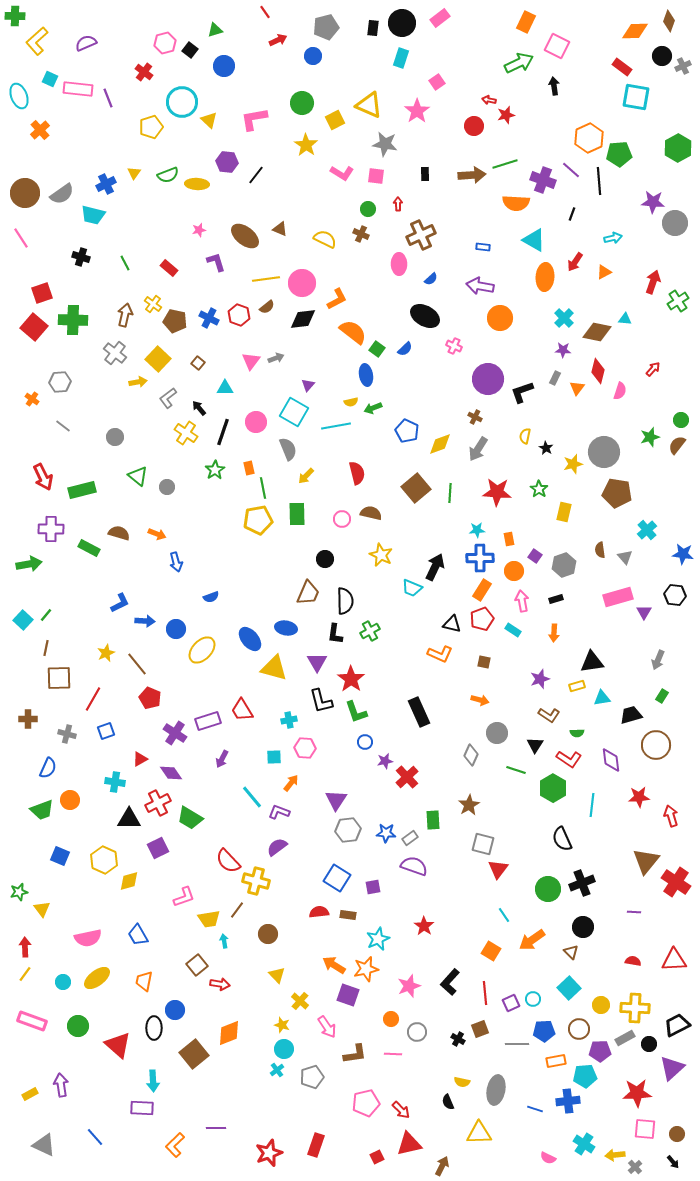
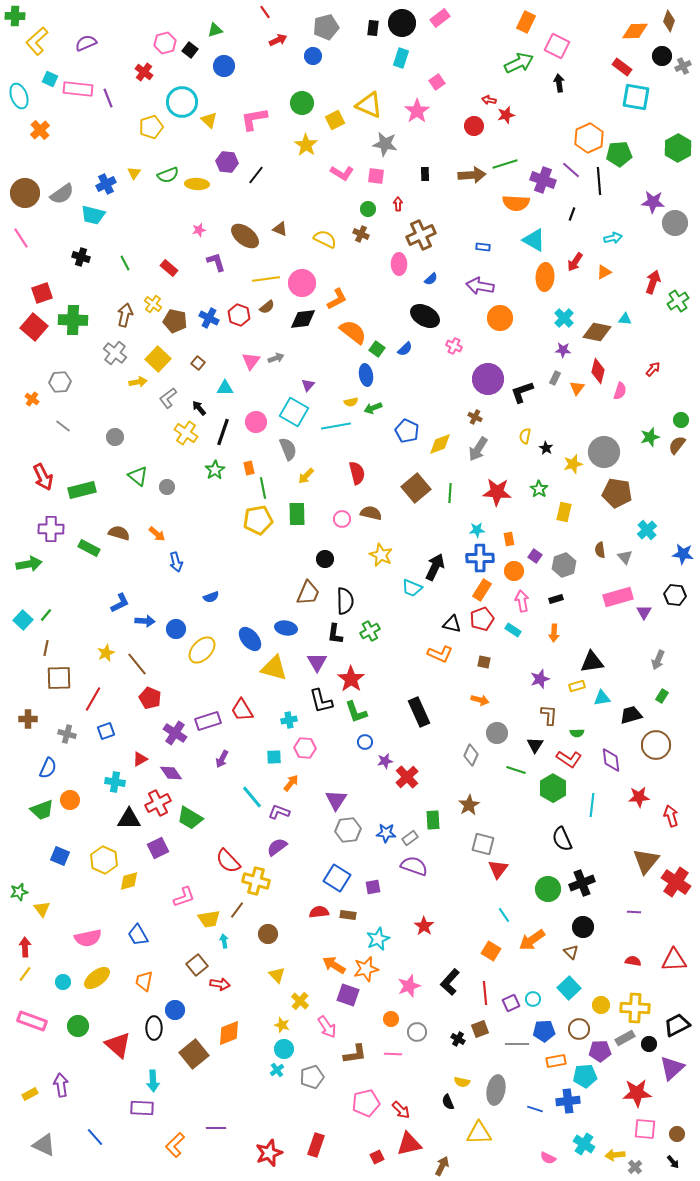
black arrow at (554, 86): moved 5 px right, 3 px up
orange arrow at (157, 534): rotated 18 degrees clockwise
brown L-shape at (549, 715): rotated 120 degrees counterclockwise
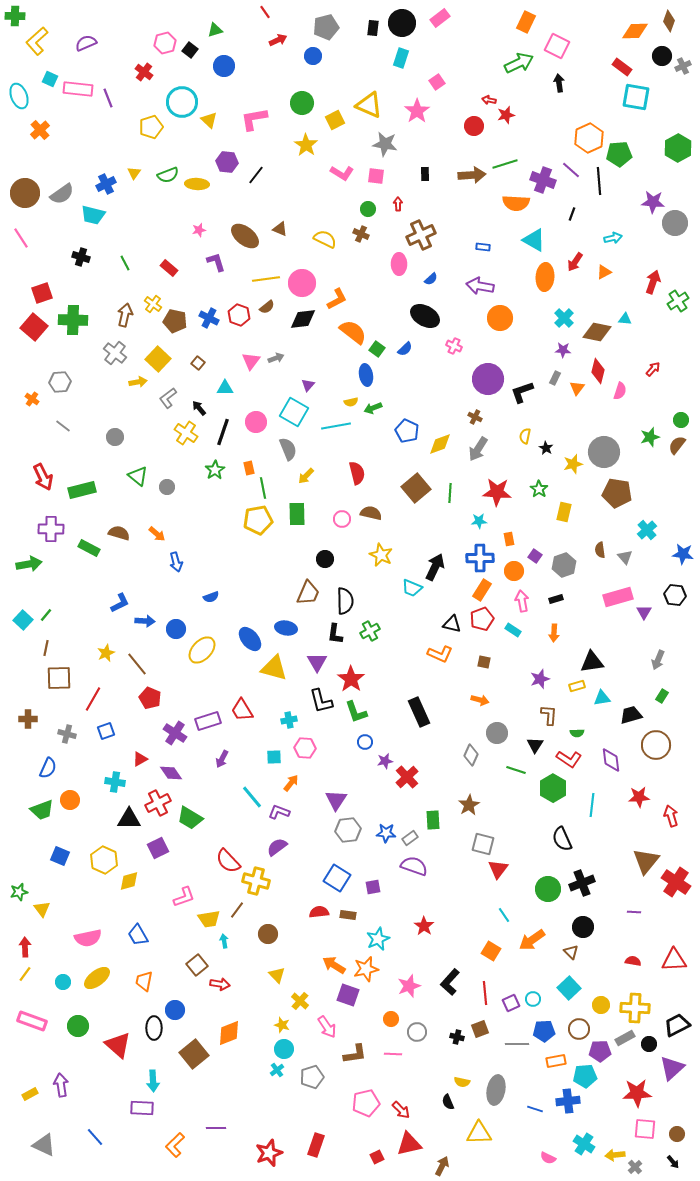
cyan star at (477, 530): moved 2 px right, 9 px up
black cross at (458, 1039): moved 1 px left, 2 px up; rotated 16 degrees counterclockwise
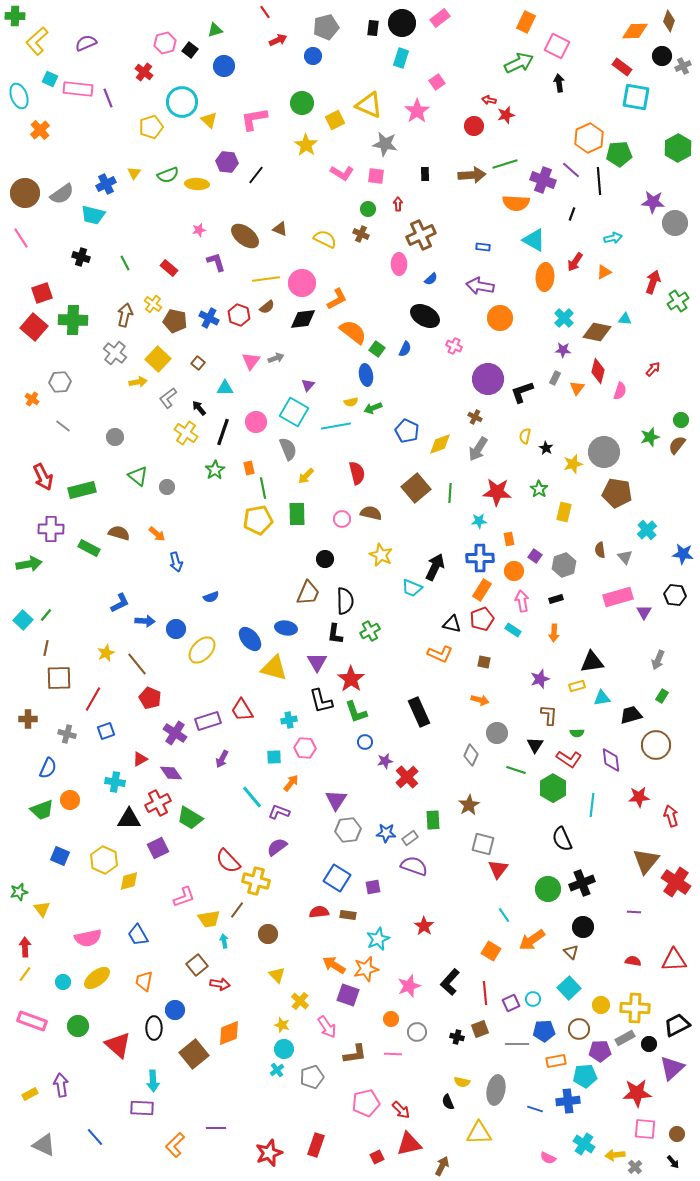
blue semicircle at (405, 349): rotated 21 degrees counterclockwise
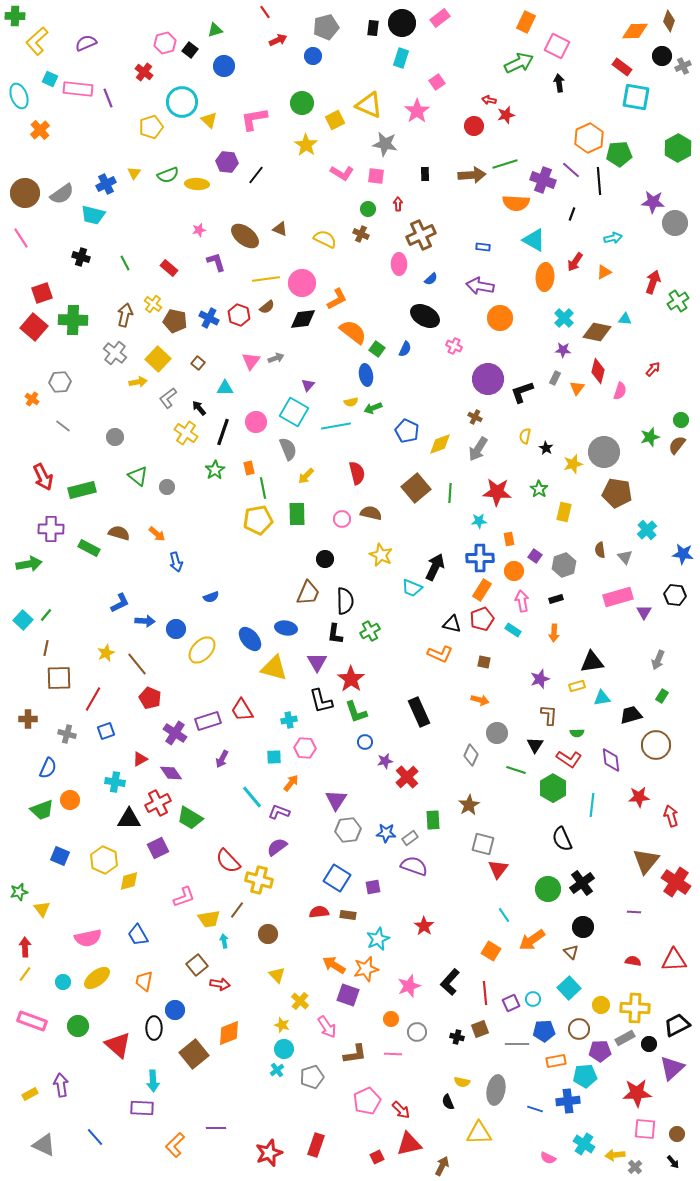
yellow cross at (256, 881): moved 3 px right, 1 px up
black cross at (582, 883): rotated 15 degrees counterclockwise
pink pentagon at (366, 1103): moved 1 px right, 2 px up; rotated 12 degrees counterclockwise
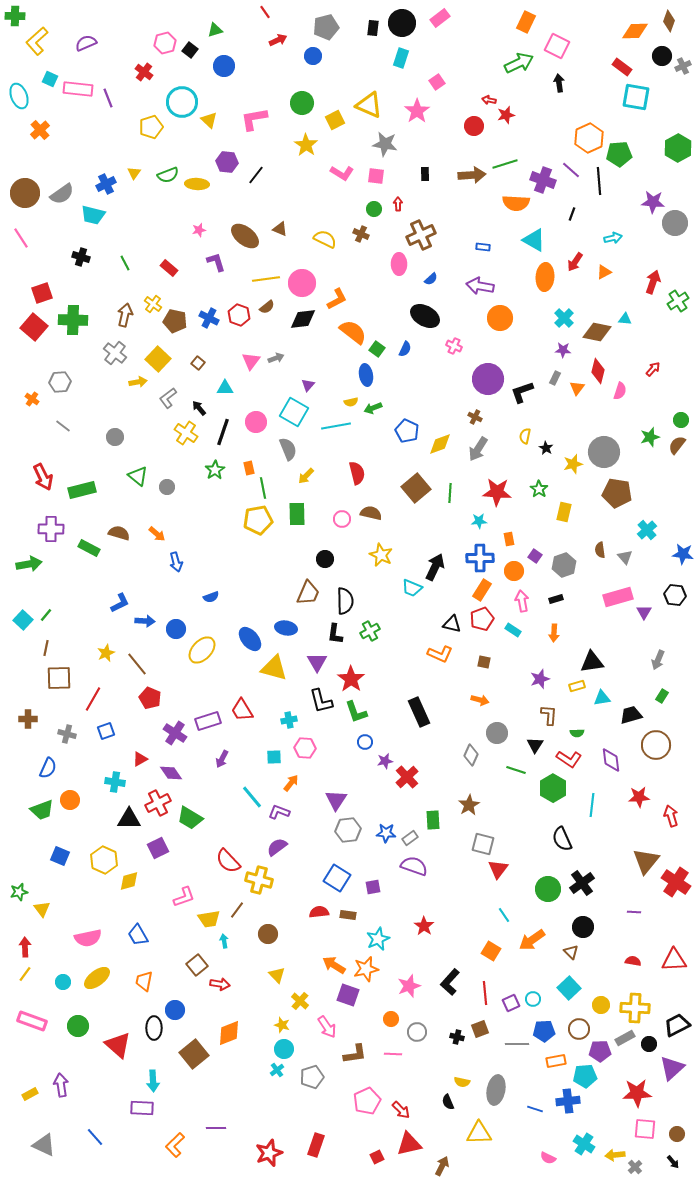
green circle at (368, 209): moved 6 px right
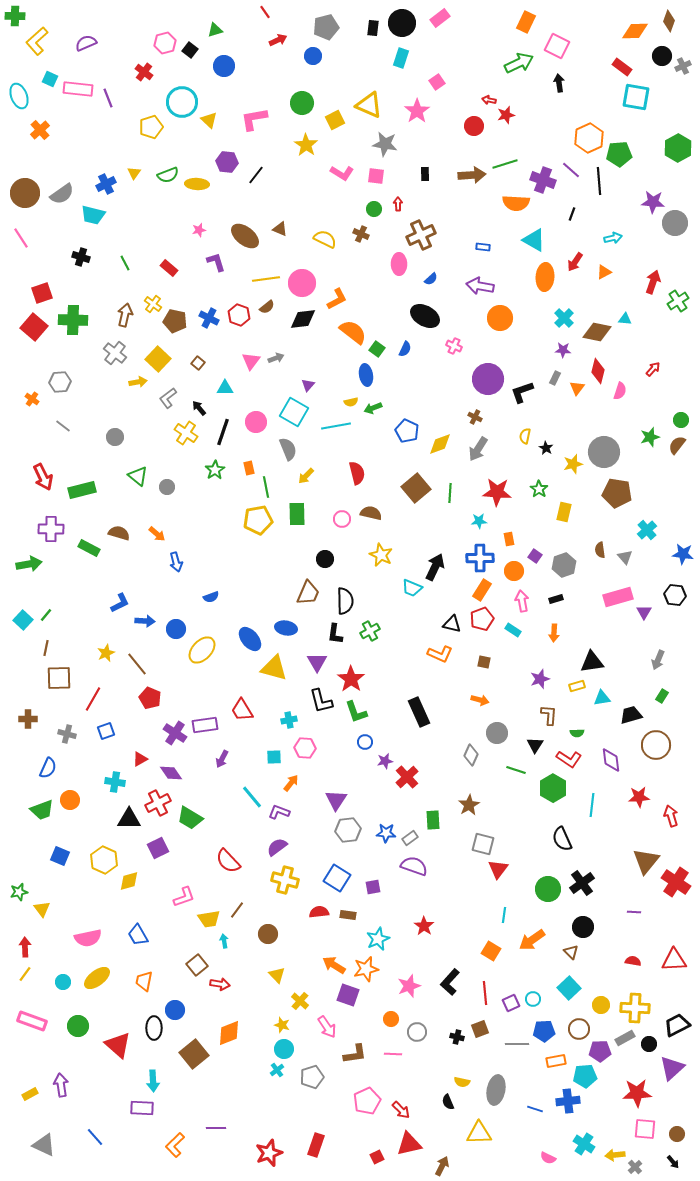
green line at (263, 488): moved 3 px right, 1 px up
purple rectangle at (208, 721): moved 3 px left, 4 px down; rotated 10 degrees clockwise
yellow cross at (259, 880): moved 26 px right
cyan line at (504, 915): rotated 42 degrees clockwise
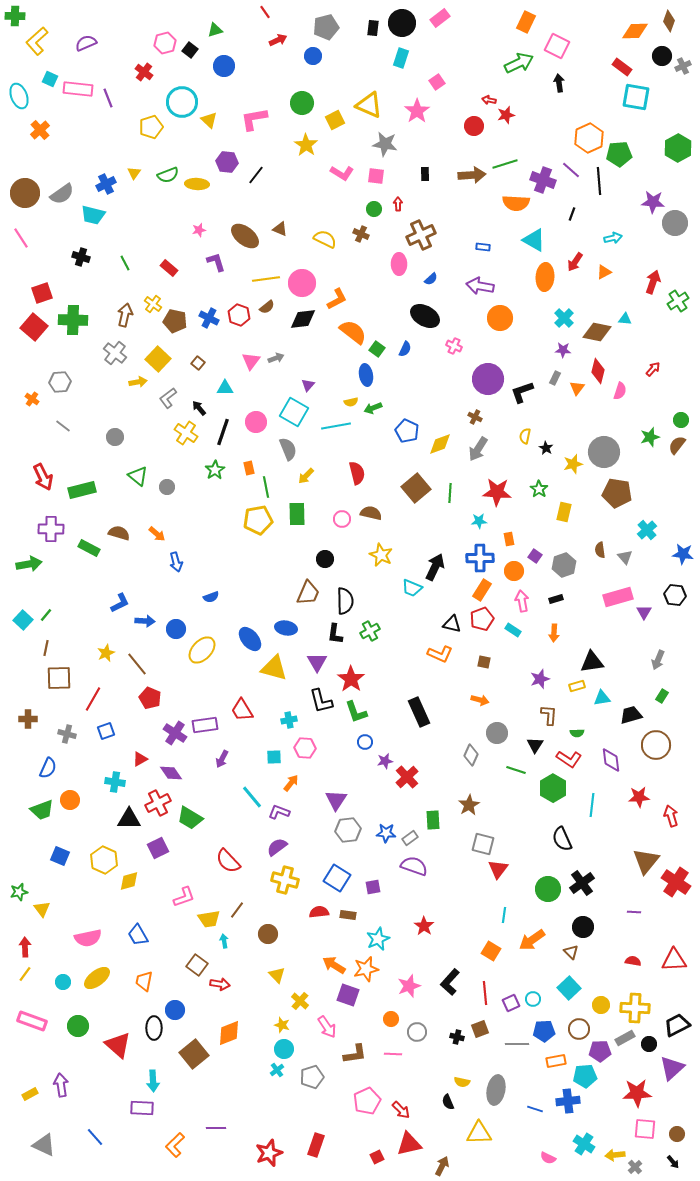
brown square at (197, 965): rotated 15 degrees counterclockwise
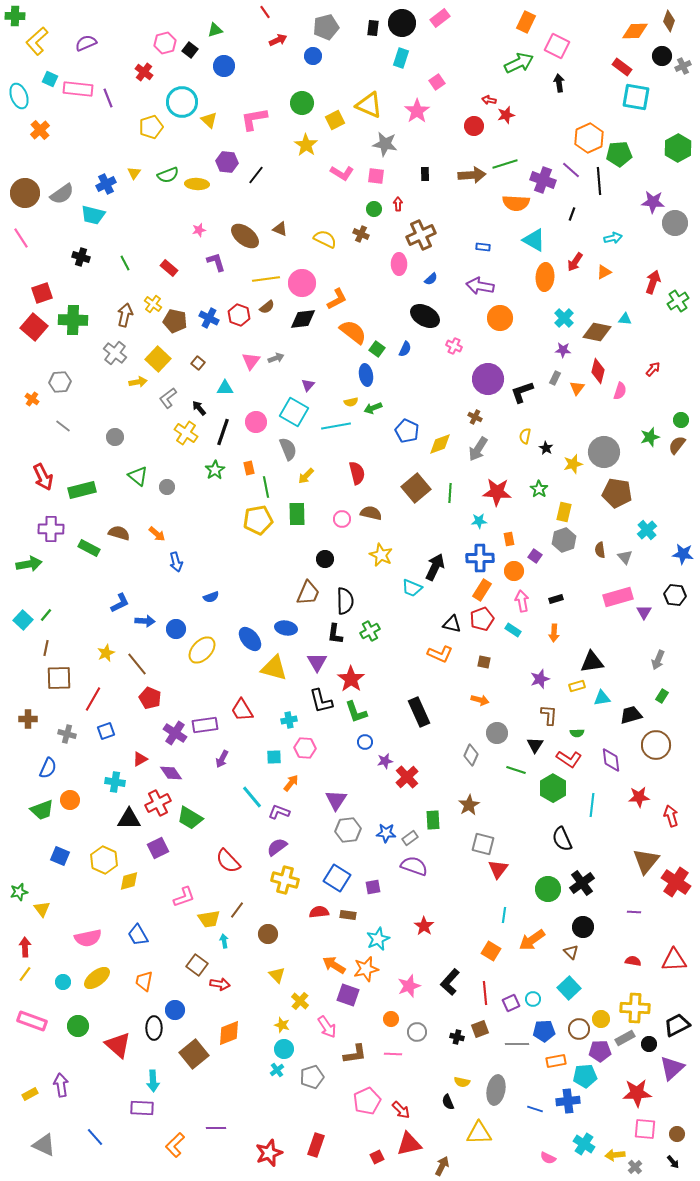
gray hexagon at (564, 565): moved 25 px up
yellow circle at (601, 1005): moved 14 px down
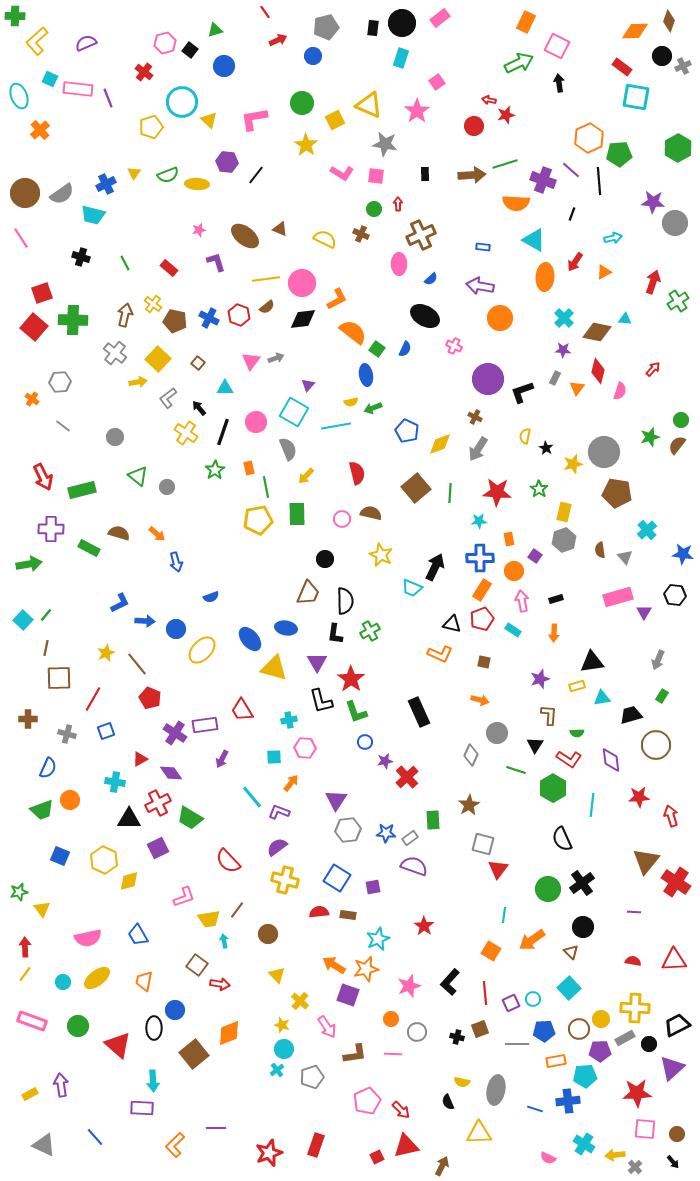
red triangle at (409, 1144): moved 3 px left, 2 px down
